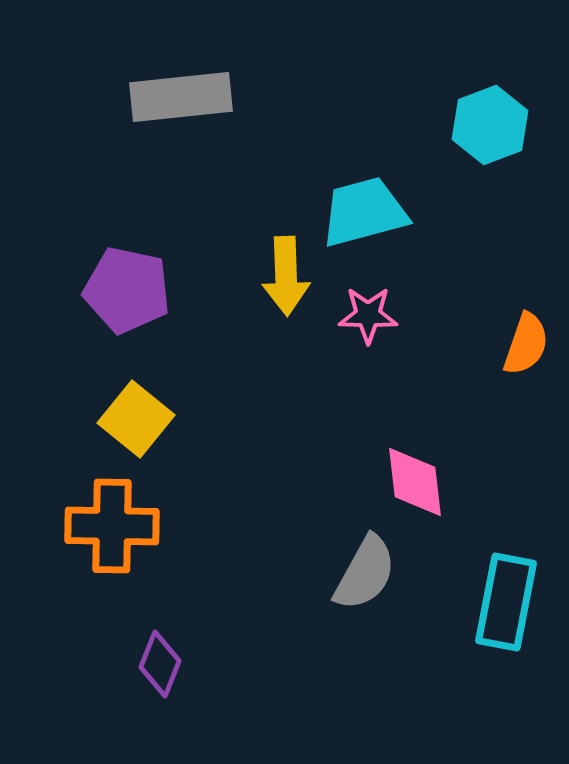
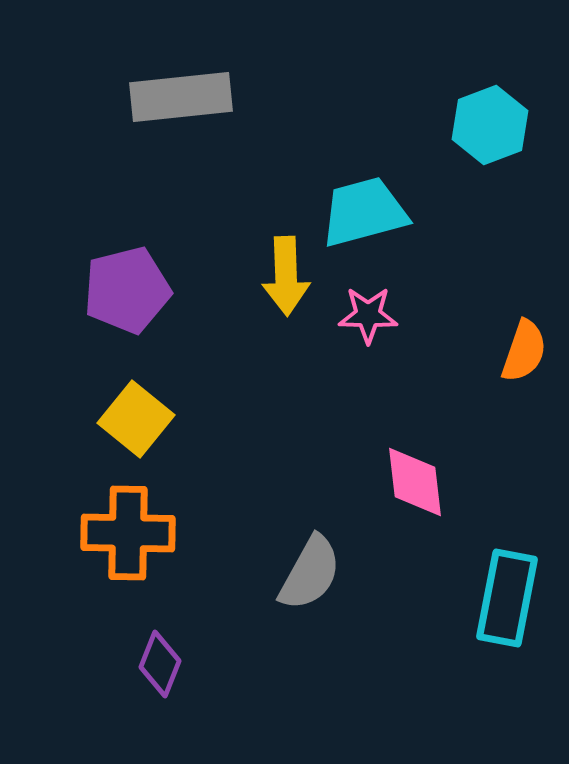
purple pentagon: rotated 26 degrees counterclockwise
orange semicircle: moved 2 px left, 7 px down
orange cross: moved 16 px right, 7 px down
gray semicircle: moved 55 px left
cyan rectangle: moved 1 px right, 4 px up
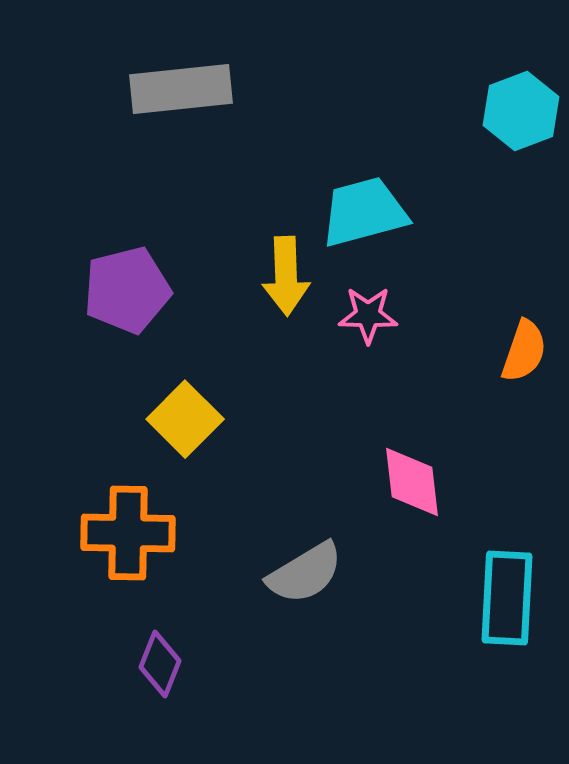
gray rectangle: moved 8 px up
cyan hexagon: moved 31 px right, 14 px up
yellow square: moved 49 px right; rotated 6 degrees clockwise
pink diamond: moved 3 px left
gray semicircle: moved 5 px left; rotated 30 degrees clockwise
cyan rectangle: rotated 8 degrees counterclockwise
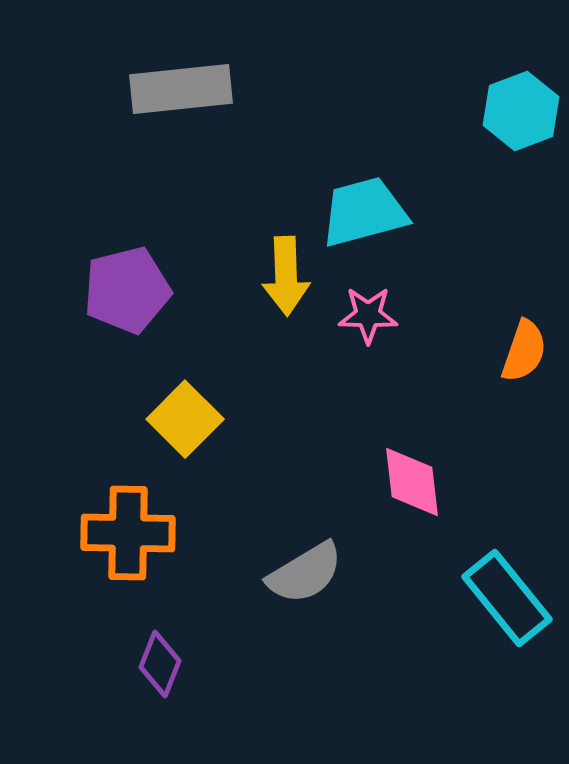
cyan rectangle: rotated 42 degrees counterclockwise
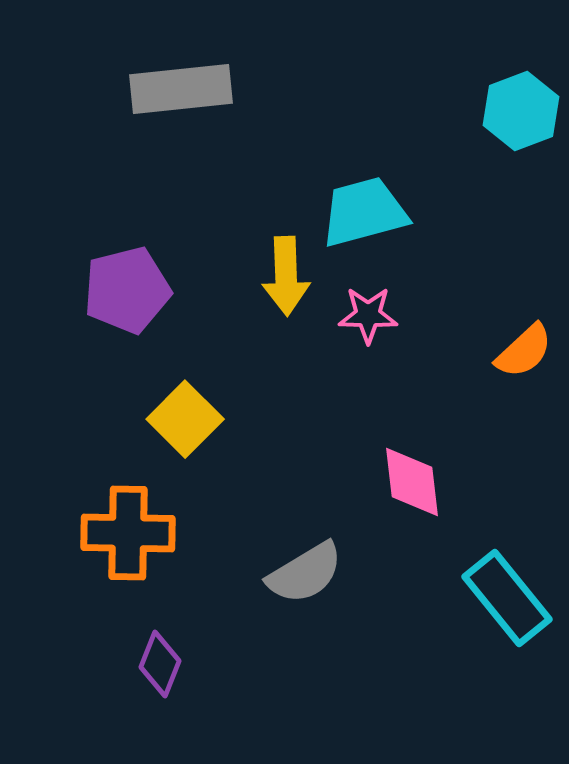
orange semicircle: rotated 28 degrees clockwise
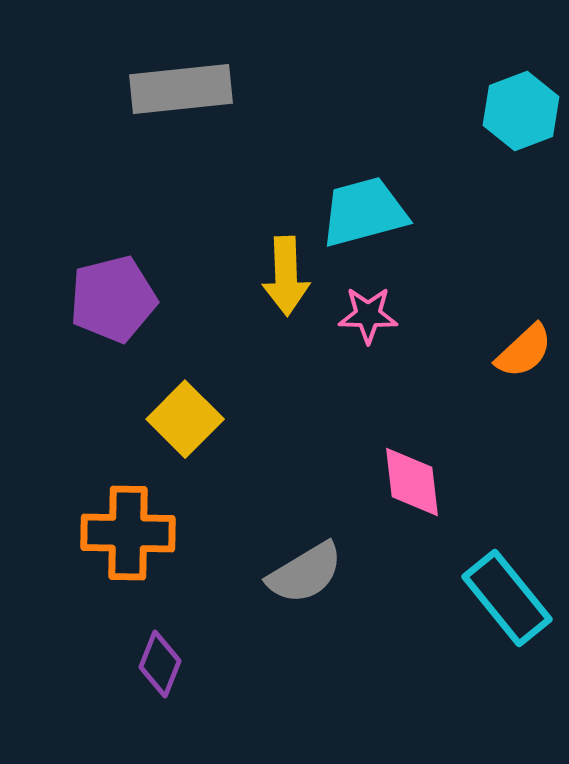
purple pentagon: moved 14 px left, 9 px down
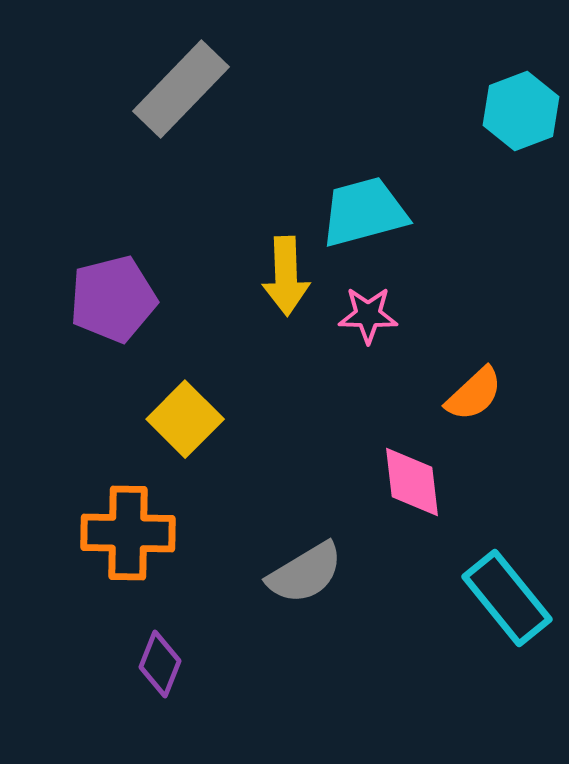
gray rectangle: rotated 40 degrees counterclockwise
orange semicircle: moved 50 px left, 43 px down
